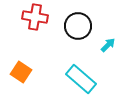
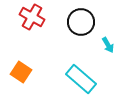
red cross: moved 3 px left; rotated 20 degrees clockwise
black circle: moved 3 px right, 4 px up
cyan arrow: rotated 105 degrees clockwise
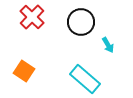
red cross: rotated 15 degrees clockwise
orange square: moved 3 px right, 1 px up
cyan rectangle: moved 4 px right
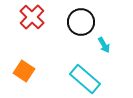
cyan arrow: moved 4 px left
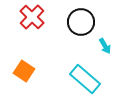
cyan arrow: moved 1 px right, 1 px down
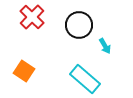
black circle: moved 2 px left, 3 px down
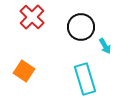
black circle: moved 2 px right, 2 px down
cyan rectangle: rotated 32 degrees clockwise
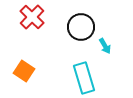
cyan rectangle: moved 1 px left, 1 px up
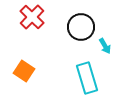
cyan rectangle: moved 3 px right
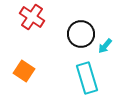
red cross: rotated 10 degrees counterclockwise
black circle: moved 7 px down
cyan arrow: rotated 70 degrees clockwise
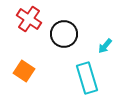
red cross: moved 3 px left, 2 px down
black circle: moved 17 px left
